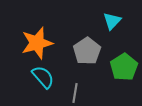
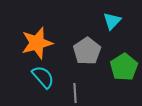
gray line: rotated 12 degrees counterclockwise
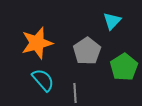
cyan semicircle: moved 3 px down
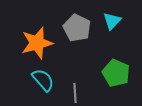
gray pentagon: moved 10 px left, 23 px up; rotated 12 degrees counterclockwise
green pentagon: moved 8 px left, 6 px down; rotated 16 degrees counterclockwise
